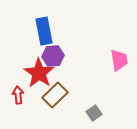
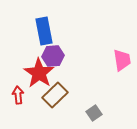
pink trapezoid: moved 3 px right
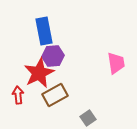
pink trapezoid: moved 6 px left, 3 px down
red star: rotated 12 degrees clockwise
brown rectangle: rotated 15 degrees clockwise
gray square: moved 6 px left, 5 px down
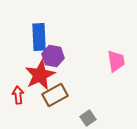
blue rectangle: moved 5 px left, 6 px down; rotated 8 degrees clockwise
purple hexagon: rotated 15 degrees clockwise
pink trapezoid: moved 2 px up
red star: moved 1 px right, 2 px down
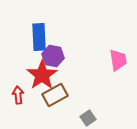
pink trapezoid: moved 2 px right, 1 px up
red star: moved 2 px right; rotated 8 degrees counterclockwise
